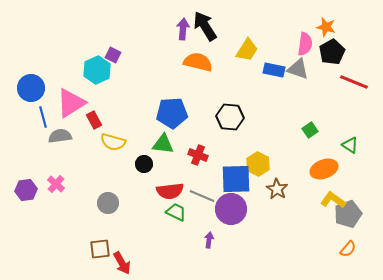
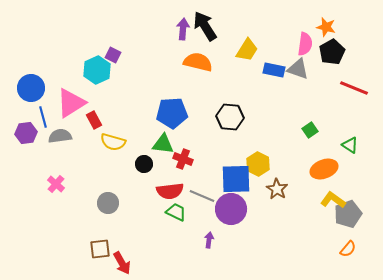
red line at (354, 82): moved 6 px down
red cross at (198, 155): moved 15 px left, 4 px down
purple hexagon at (26, 190): moved 57 px up
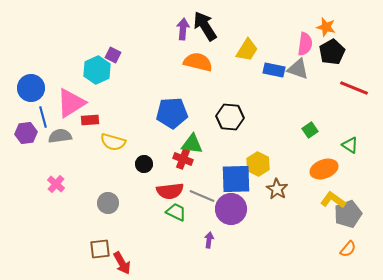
red rectangle at (94, 120): moved 4 px left; rotated 66 degrees counterclockwise
green triangle at (163, 144): moved 29 px right
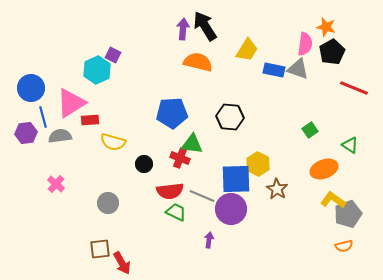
red cross at (183, 159): moved 3 px left, 1 px up
orange semicircle at (348, 249): moved 4 px left, 3 px up; rotated 36 degrees clockwise
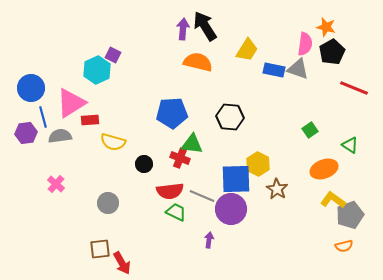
gray pentagon at (348, 214): moved 2 px right, 1 px down
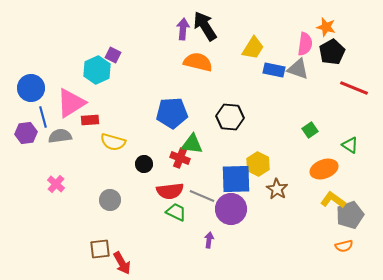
yellow trapezoid at (247, 50): moved 6 px right, 2 px up
gray circle at (108, 203): moved 2 px right, 3 px up
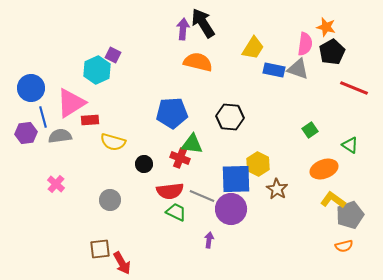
black arrow at (205, 26): moved 2 px left, 3 px up
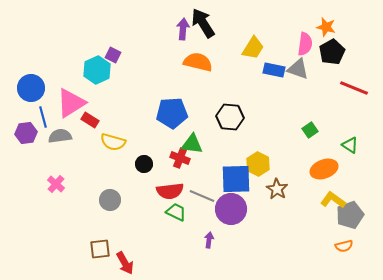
red rectangle at (90, 120): rotated 36 degrees clockwise
red arrow at (122, 263): moved 3 px right
